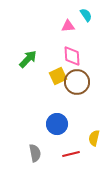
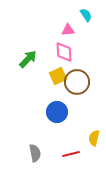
pink triangle: moved 4 px down
pink diamond: moved 8 px left, 4 px up
blue circle: moved 12 px up
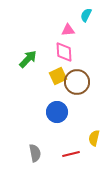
cyan semicircle: rotated 120 degrees counterclockwise
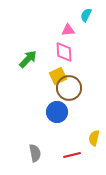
brown circle: moved 8 px left, 6 px down
red line: moved 1 px right, 1 px down
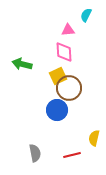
green arrow: moved 6 px left, 5 px down; rotated 120 degrees counterclockwise
blue circle: moved 2 px up
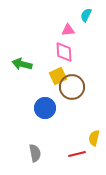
brown circle: moved 3 px right, 1 px up
blue circle: moved 12 px left, 2 px up
red line: moved 5 px right, 1 px up
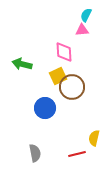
pink triangle: moved 14 px right
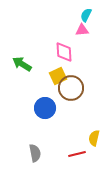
green arrow: rotated 18 degrees clockwise
brown circle: moved 1 px left, 1 px down
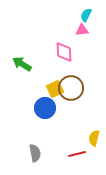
yellow square: moved 3 px left, 13 px down
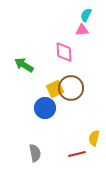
green arrow: moved 2 px right, 1 px down
